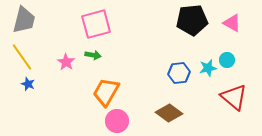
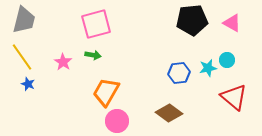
pink star: moved 3 px left
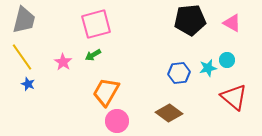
black pentagon: moved 2 px left
green arrow: rotated 140 degrees clockwise
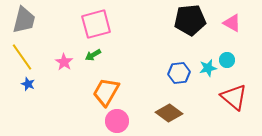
pink star: moved 1 px right
